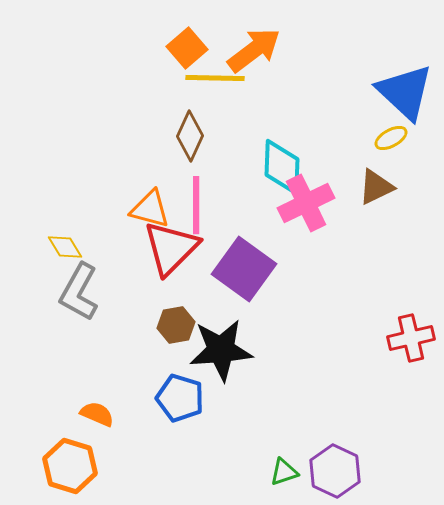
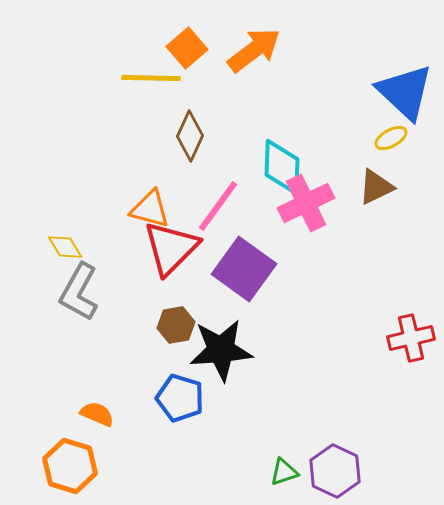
yellow line: moved 64 px left
pink line: moved 22 px right, 1 px down; rotated 36 degrees clockwise
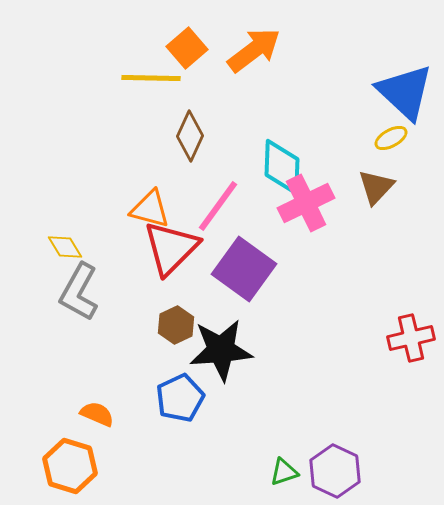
brown triangle: rotated 21 degrees counterclockwise
brown hexagon: rotated 15 degrees counterclockwise
blue pentagon: rotated 30 degrees clockwise
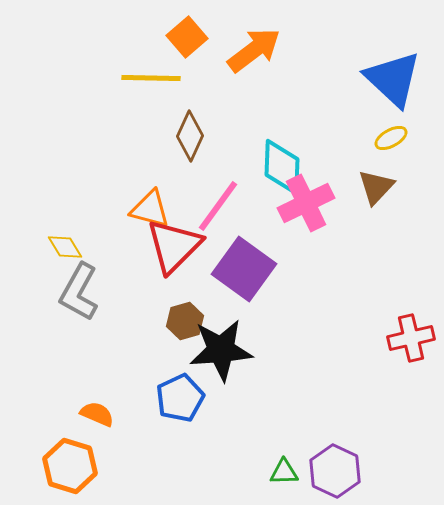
orange square: moved 11 px up
blue triangle: moved 12 px left, 13 px up
red triangle: moved 3 px right, 2 px up
brown hexagon: moved 9 px right, 4 px up; rotated 9 degrees clockwise
green triangle: rotated 16 degrees clockwise
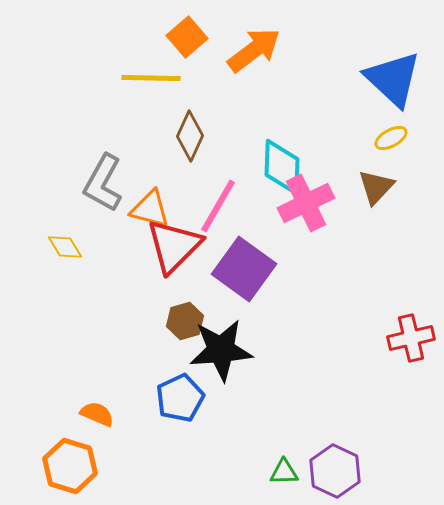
pink line: rotated 6 degrees counterclockwise
gray L-shape: moved 24 px right, 109 px up
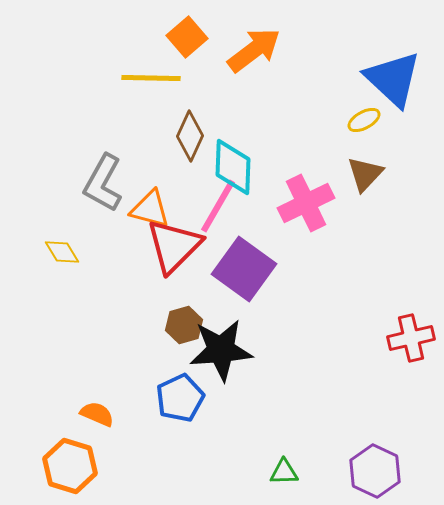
yellow ellipse: moved 27 px left, 18 px up
cyan diamond: moved 49 px left
brown triangle: moved 11 px left, 13 px up
yellow diamond: moved 3 px left, 5 px down
brown hexagon: moved 1 px left, 4 px down
purple hexagon: moved 40 px right
